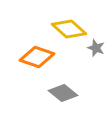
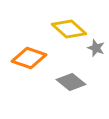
orange diamond: moved 8 px left, 1 px down
gray diamond: moved 8 px right, 11 px up
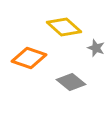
yellow diamond: moved 5 px left, 2 px up
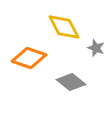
yellow diamond: rotated 20 degrees clockwise
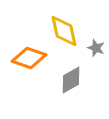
yellow diamond: moved 4 px down; rotated 16 degrees clockwise
gray diamond: moved 2 px up; rotated 68 degrees counterclockwise
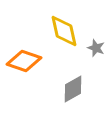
orange diamond: moved 5 px left, 3 px down
gray diamond: moved 2 px right, 9 px down
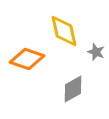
gray star: moved 4 px down
orange diamond: moved 3 px right, 2 px up
